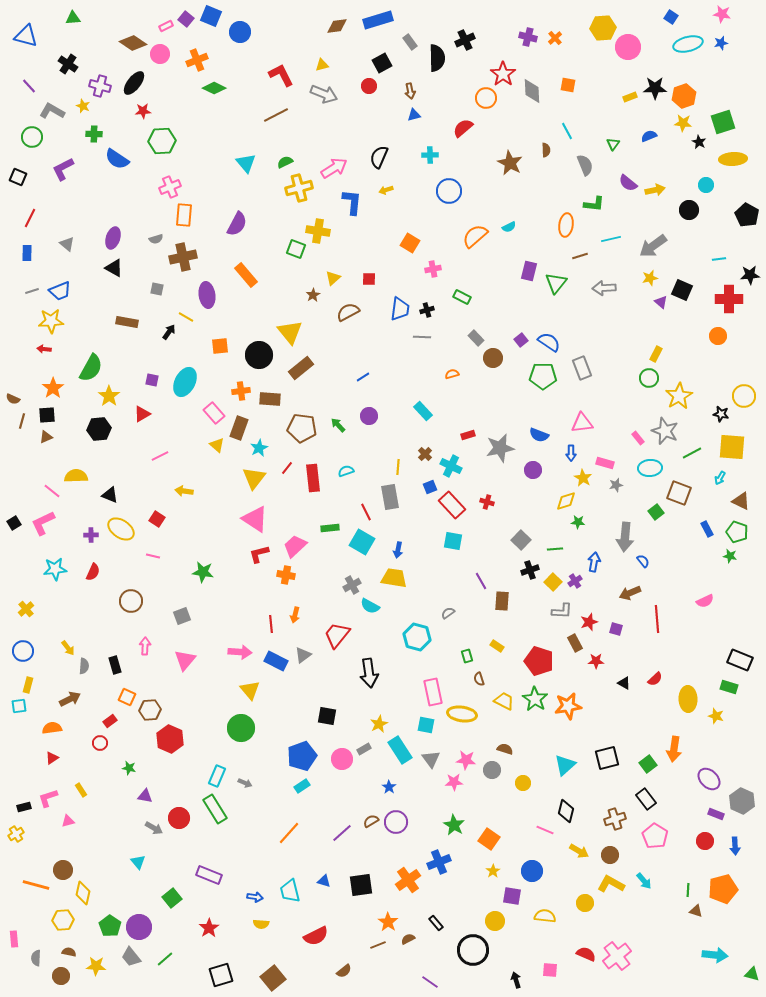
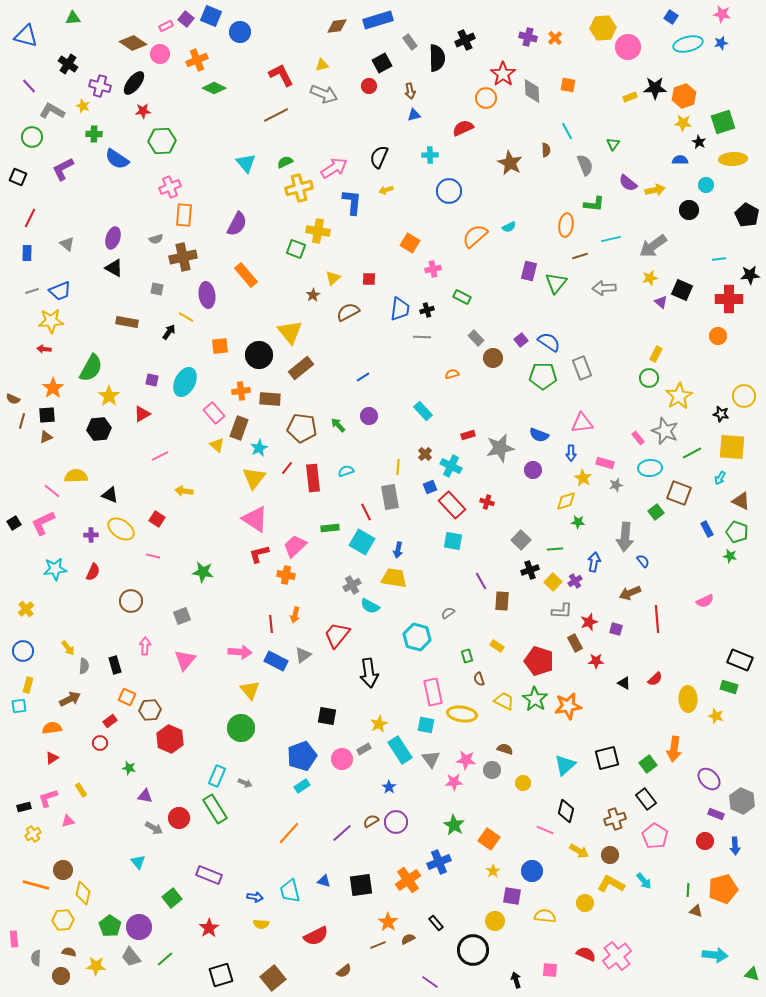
red semicircle at (463, 128): rotated 15 degrees clockwise
blue semicircle at (649, 136): moved 31 px right, 24 px down; rotated 21 degrees clockwise
yellow cross at (16, 834): moved 17 px right
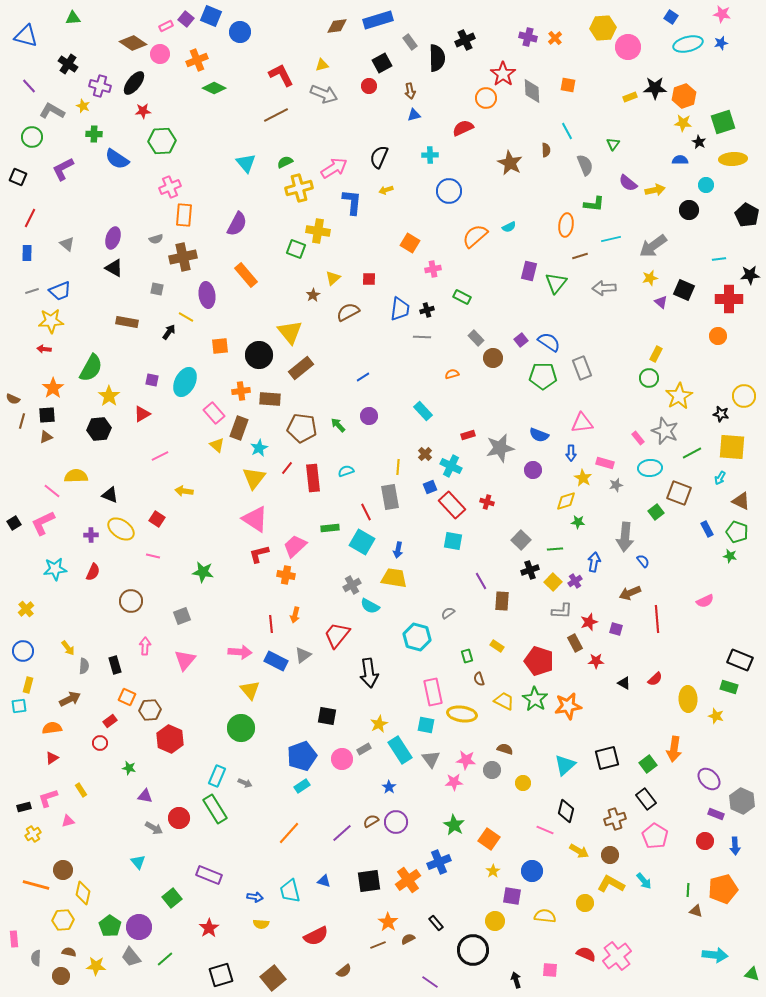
black square at (682, 290): moved 2 px right
black square at (361, 885): moved 8 px right, 4 px up
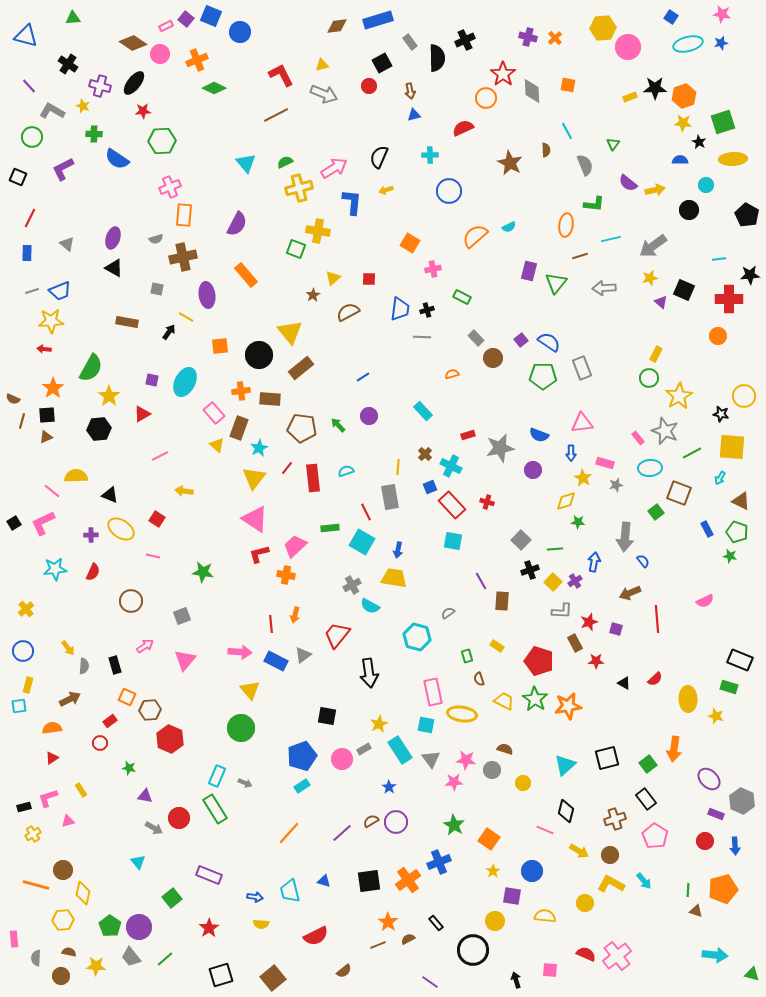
pink arrow at (145, 646): rotated 54 degrees clockwise
